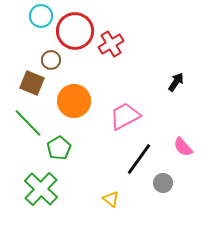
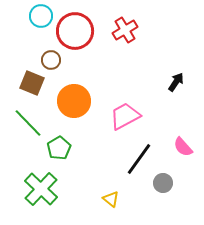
red cross: moved 14 px right, 14 px up
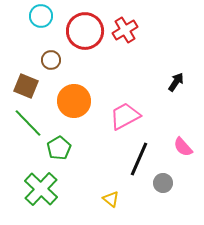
red circle: moved 10 px right
brown square: moved 6 px left, 3 px down
black line: rotated 12 degrees counterclockwise
